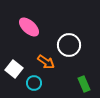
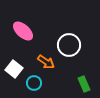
pink ellipse: moved 6 px left, 4 px down
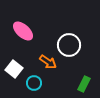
orange arrow: moved 2 px right
green rectangle: rotated 49 degrees clockwise
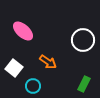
white circle: moved 14 px right, 5 px up
white square: moved 1 px up
cyan circle: moved 1 px left, 3 px down
